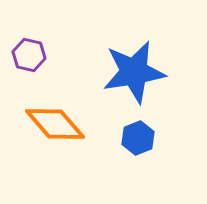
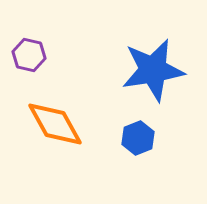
blue star: moved 19 px right, 2 px up
orange diamond: rotated 12 degrees clockwise
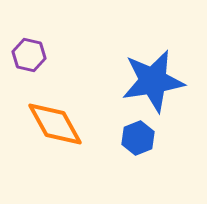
blue star: moved 11 px down
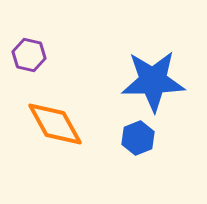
blue star: rotated 8 degrees clockwise
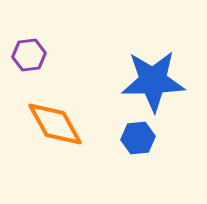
purple hexagon: rotated 20 degrees counterclockwise
blue hexagon: rotated 16 degrees clockwise
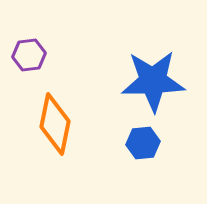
orange diamond: rotated 40 degrees clockwise
blue hexagon: moved 5 px right, 5 px down
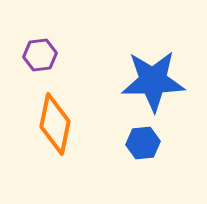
purple hexagon: moved 11 px right
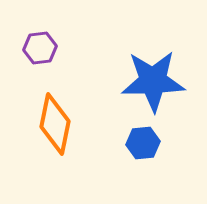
purple hexagon: moved 7 px up
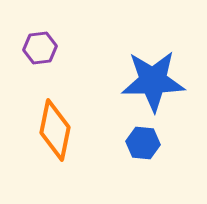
orange diamond: moved 6 px down
blue hexagon: rotated 12 degrees clockwise
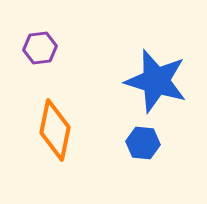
blue star: moved 3 px right; rotated 18 degrees clockwise
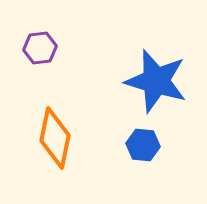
orange diamond: moved 8 px down
blue hexagon: moved 2 px down
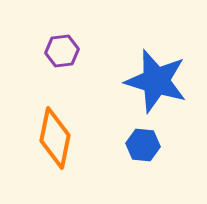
purple hexagon: moved 22 px right, 3 px down
